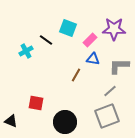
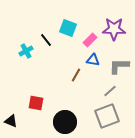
black line: rotated 16 degrees clockwise
blue triangle: moved 1 px down
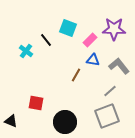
cyan cross: rotated 24 degrees counterclockwise
gray L-shape: rotated 50 degrees clockwise
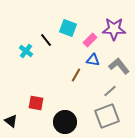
black triangle: rotated 16 degrees clockwise
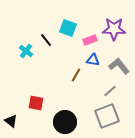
pink rectangle: rotated 24 degrees clockwise
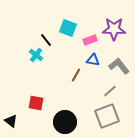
cyan cross: moved 10 px right, 4 px down
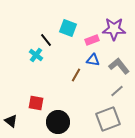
pink rectangle: moved 2 px right
gray line: moved 7 px right
gray square: moved 1 px right, 3 px down
black circle: moved 7 px left
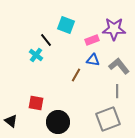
cyan square: moved 2 px left, 3 px up
gray line: rotated 48 degrees counterclockwise
